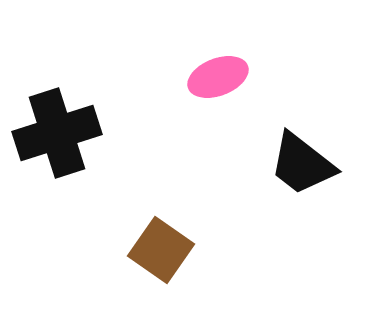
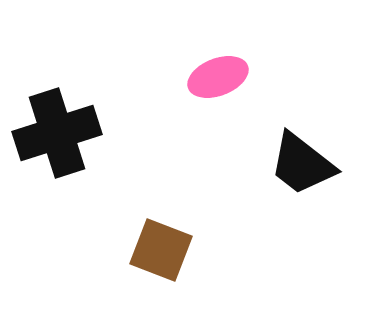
brown square: rotated 14 degrees counterclockwise
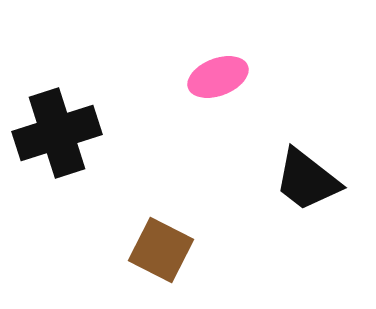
black trapezoid: moved 5 px right, 16 px down
brown square: rotated 6 degrees clockwise
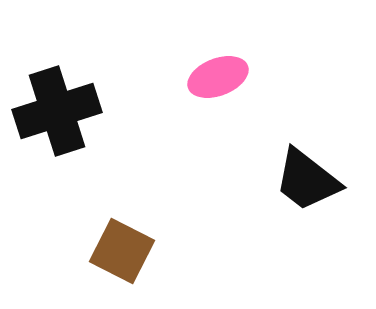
black cross: moved 22 px up
brown square: moved 39 px left, 1 px down
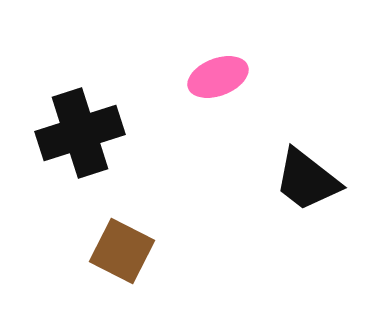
black cross: moved 23 px right, 22 px down
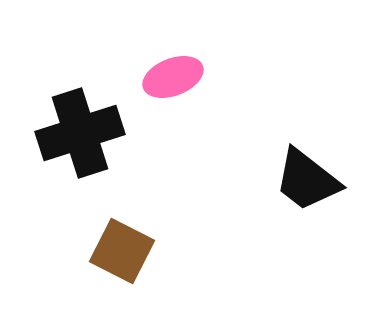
pink ellipse: moved 45 px left
